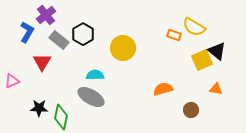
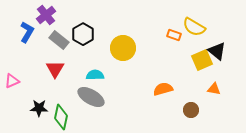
red triangle: moved 13 px right, 7 px down
orange triangle: moved 2 px left
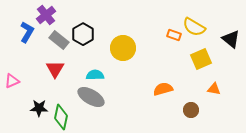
black triangle: moved 14 px right, 12 px up
yellow square: moved 1 px left, 1 px up
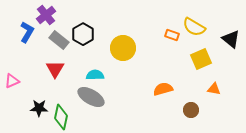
orange rectangle: moved 2 px left
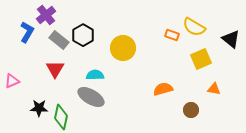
black hexagon: moved 1 px down
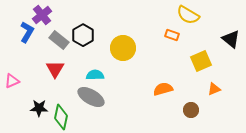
purple cross: moved 4 px left
yellow semicircle: moved 6 px left, 12 px up
yellow square: moved 2 px down
orange triangle: rotated 32 degrees counterclockwise
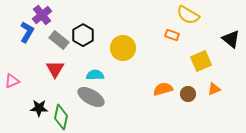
brown circle: moved 3 px left, 16 px up
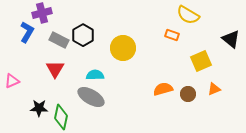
purple cross: moved 2 px up; rotated 24 degrees clockwise
gray rectangle: rotated 12 degrees counterclockwise
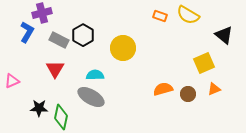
orange rectangle: moved 12 px left, 19 px up
black triangle: moved 7 px left, 4 px up
yellow square: moved 3 px right, 2 px down
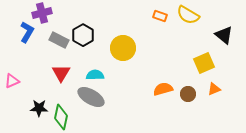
red triangle: moved 6 px right, 4 px down
